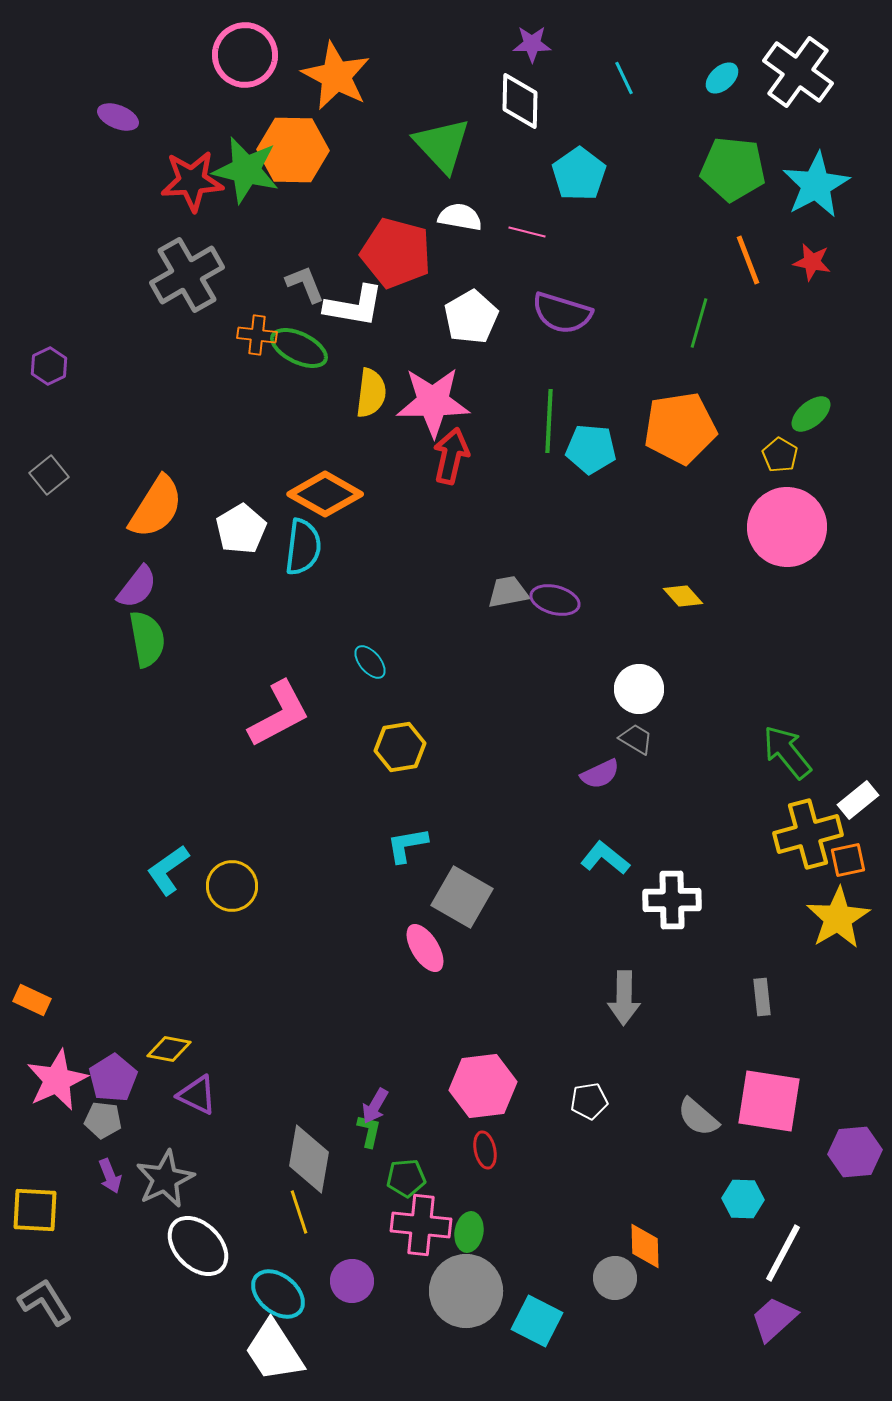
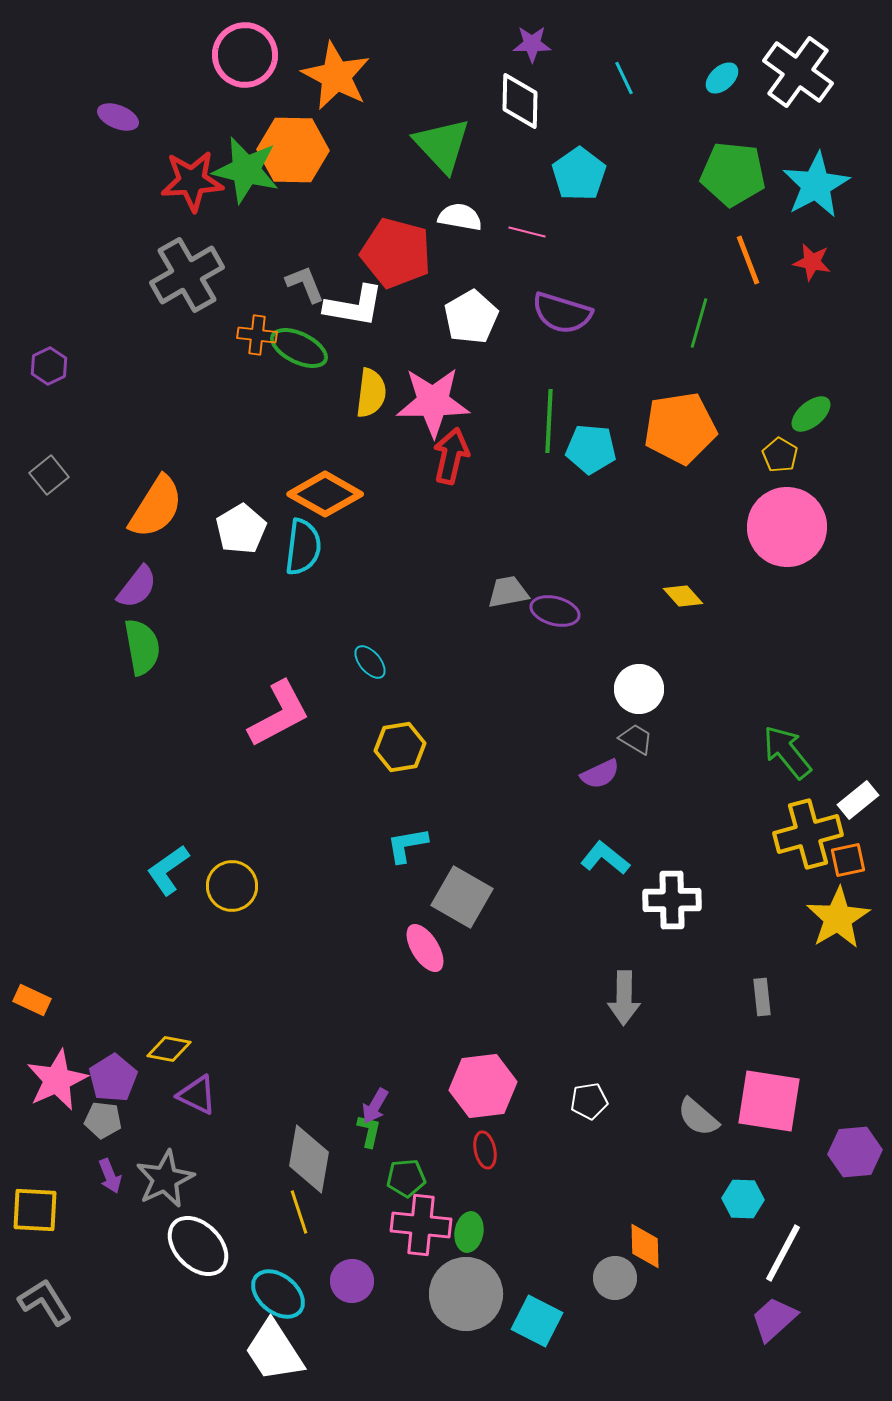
green pentagon at (733, 169): moved 5 px down
purple ellipse at (555, 600): moved 11 px down
green semicircle at (147, 639): moved 5 px left, 8 px down
gray circle at (466, 1291): moved 3 px down
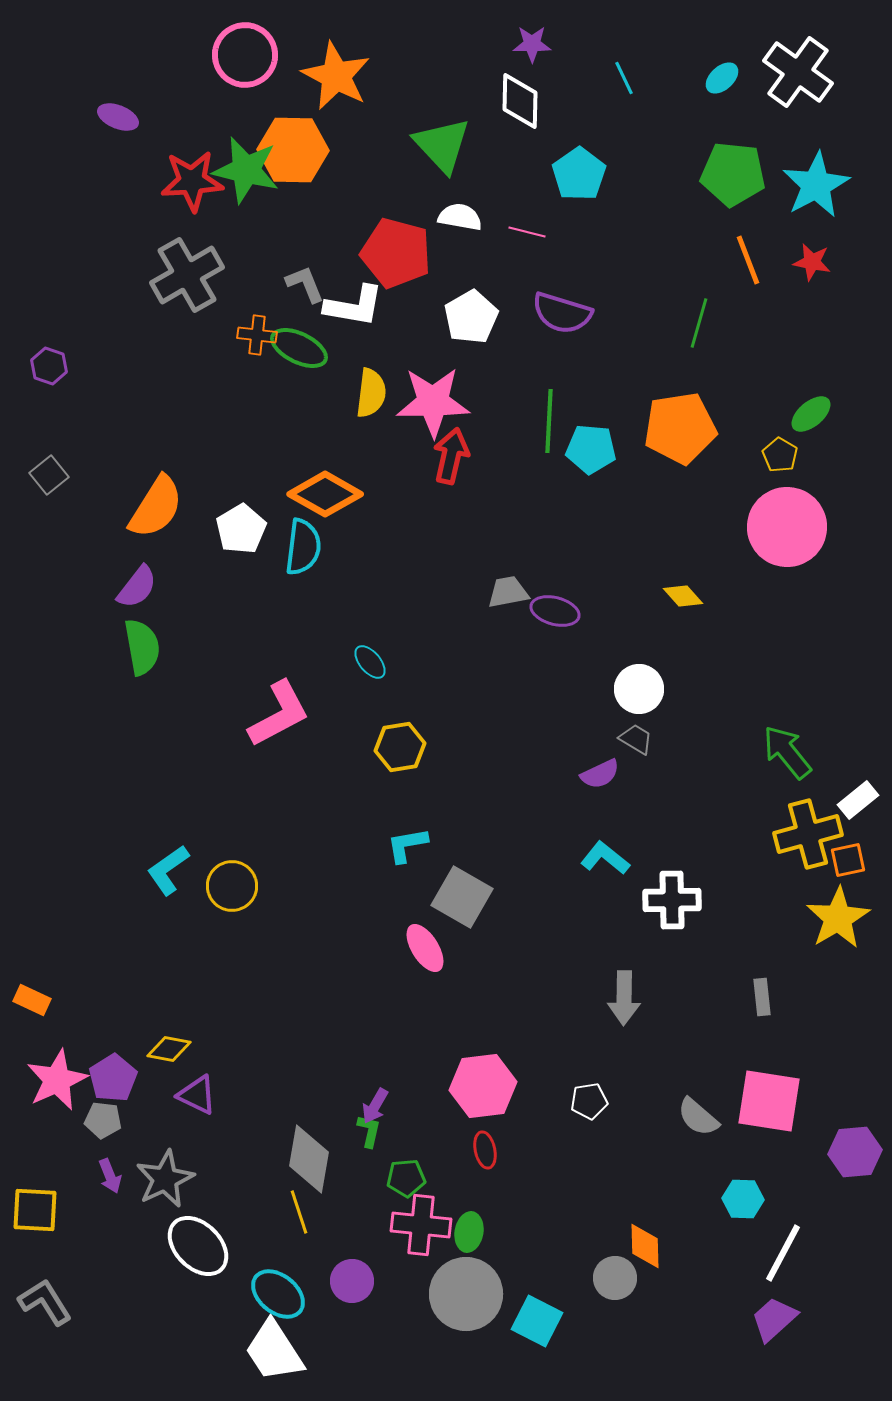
purple hexagon at (49, 366): rotated 15 degrees counterclockwise
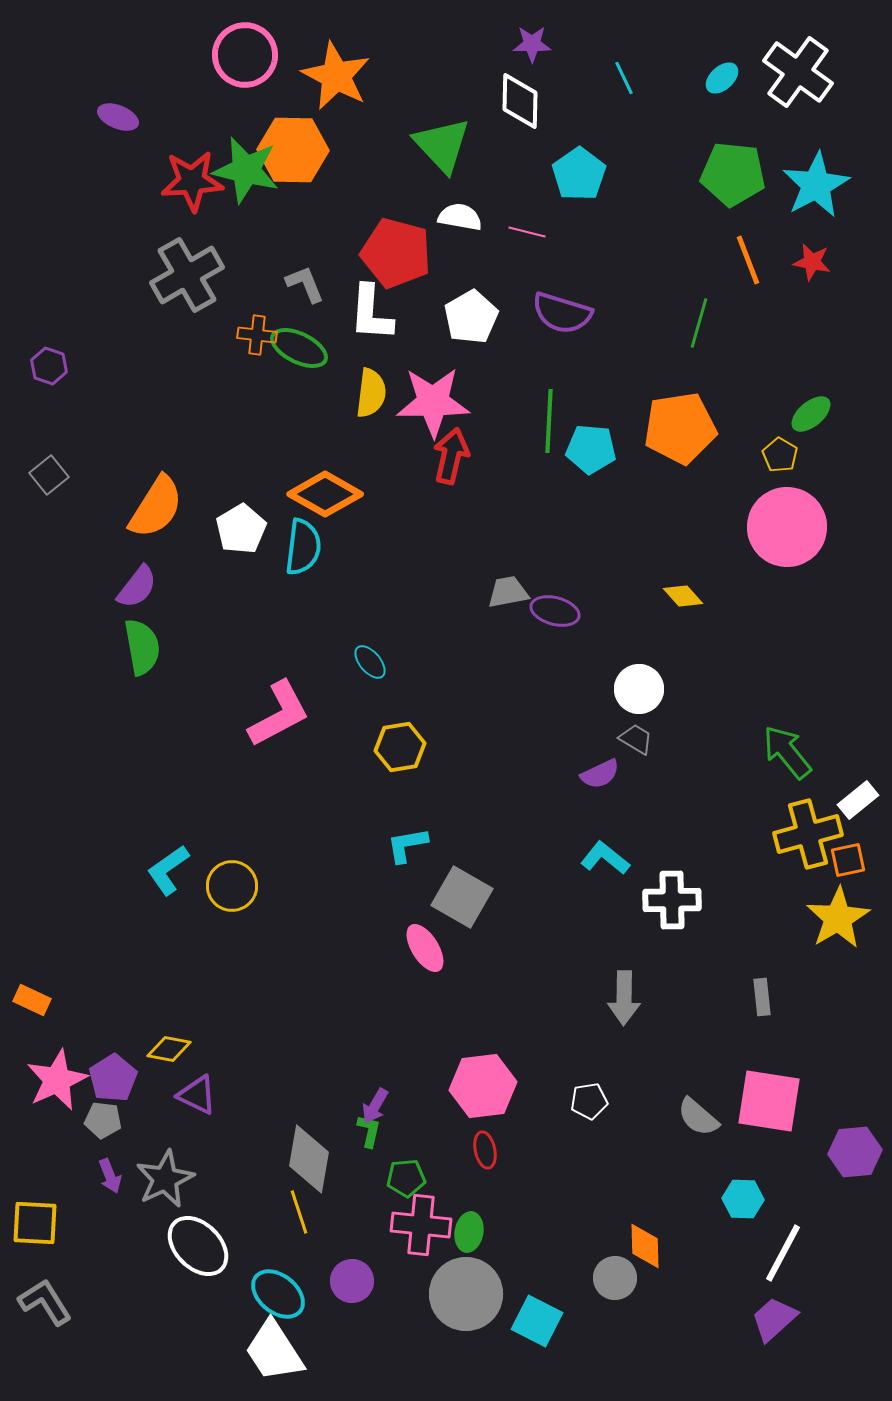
white L-shape at (354, 306): moved 17 px right, 7 px down; rotated 84 degrees clockwise
yellow square at (35, 1210): moved 13 px down
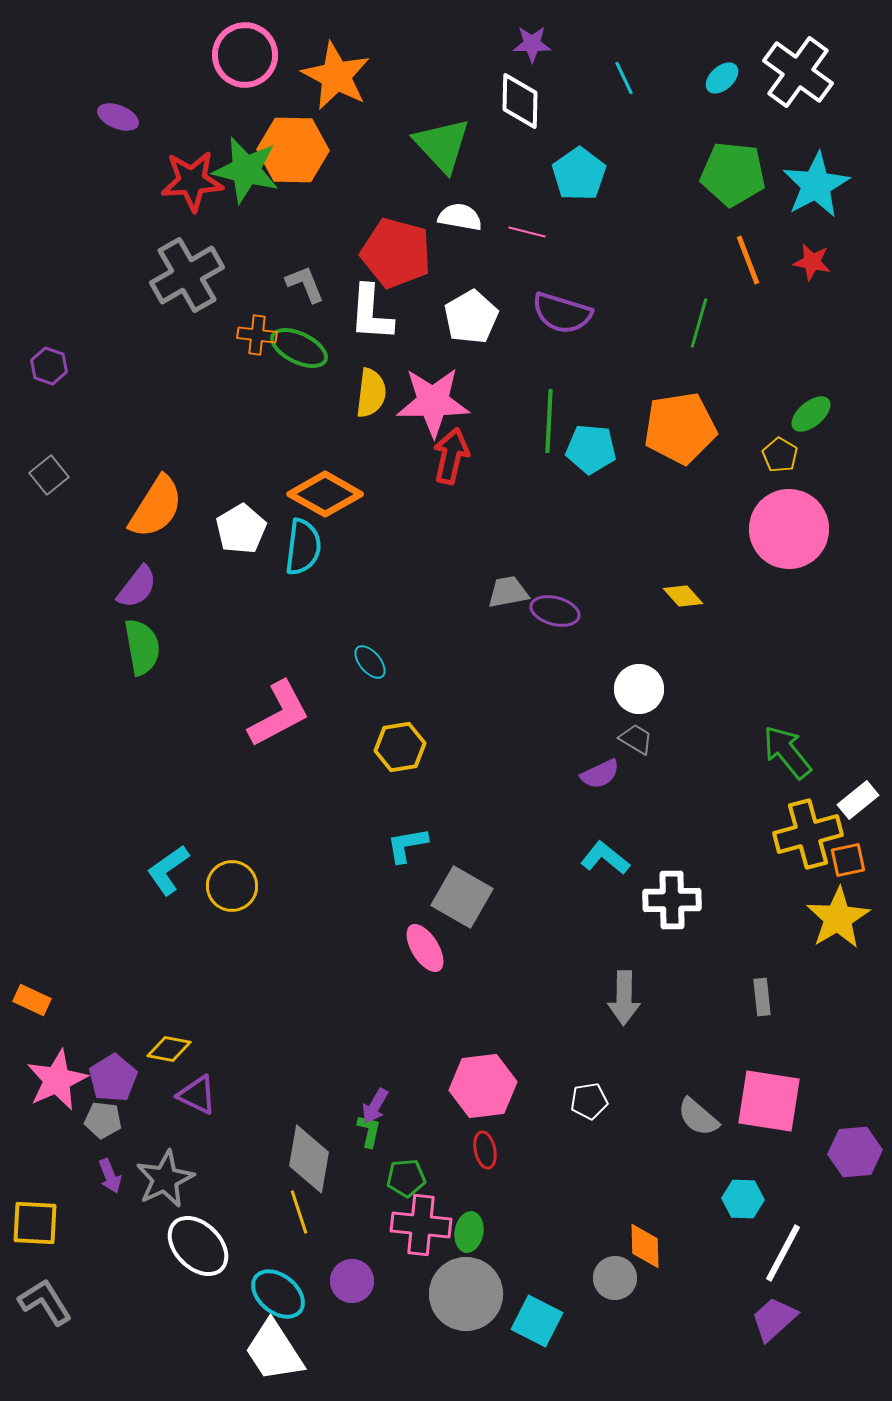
pink circle at (787, 527): moved 2 px right, 2 px down
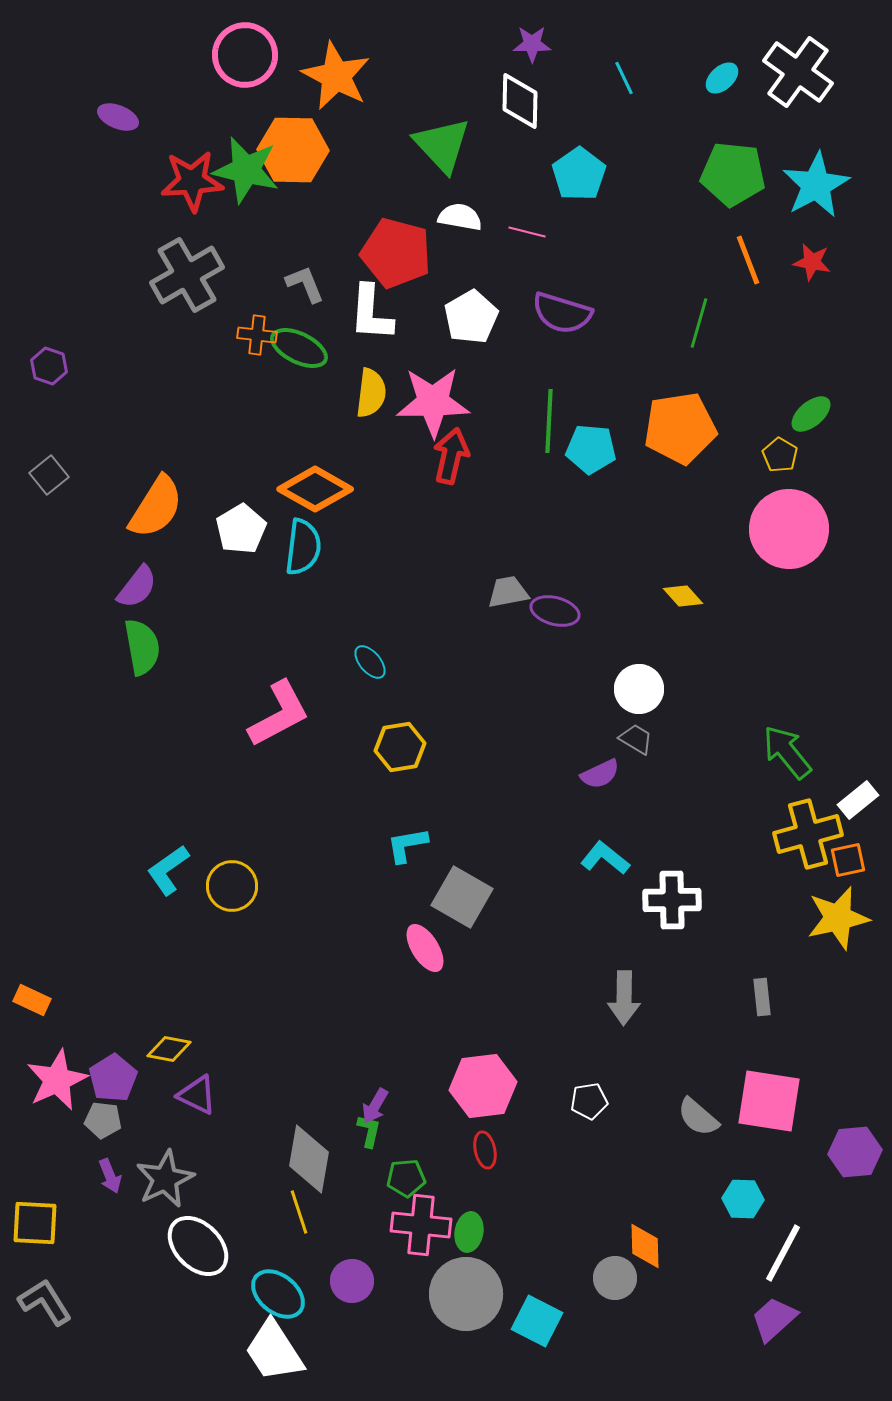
orange diamond at (325, 494): moved 10 px left, 5 px up
yellow star at (838, 918): rotated 18 degrees clockwise
